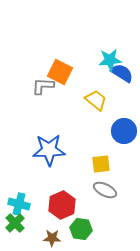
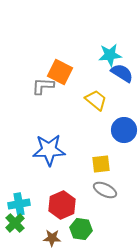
cyan star: moved 5 px up
blue circle: moved 1 px up
cyan cross: rotated 25 degrees counterclockwise
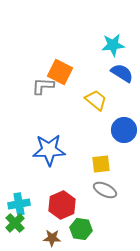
cyan star: moved 3 px right, 10 px up
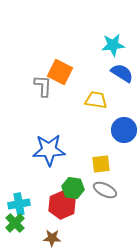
gray L-shape: rotated 90 degrees clockwise
yellow trapezoid: rotated 30 degrees counterclockwise
green hexagon: moved 8 px left, 41 px up
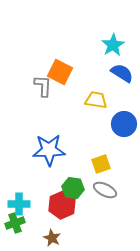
cyan star: rotated 25 degrees counterclockwise
blue circle: moved 6 px up
yellow square: rotated 12 degrees counterclockwise
cyan cross: rotated 10 degrees clockwise
green cross: rotated 24 degrees clockwise
brown star: rotated 24 degrees clockwise
